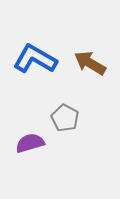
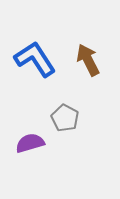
blue L-shape: rotated 27 degrees clockwise
brown arrow: moved 2 px left, 3 px up; rotated 32 degrees clockwise
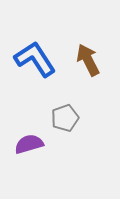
gray pentagon: rotated 24 degrees clockwise
purple semicircle: moved 1 px left, 1 px down
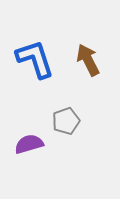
blue L-shape: rotated 15 degrees clockwise
gray pentagon: moved 1 px right, 3 px down
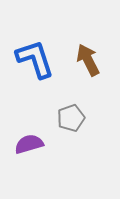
gray pentagon: moved 5 px right, 3 px up
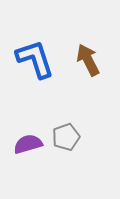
gray pentagon: moved 5 px left, 19 px down
purple semicircle: moved 1 px left
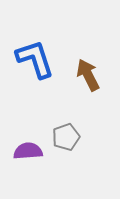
brown arrow: moved 15 px down
purple semicircle: moved 7 px down; rotated 12 degrees clockwise
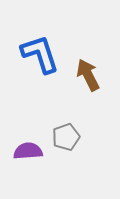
blue L-shape: moved 5 px right, 5 px up
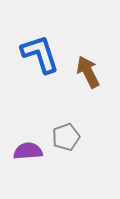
brown arrow: moved 3 px up
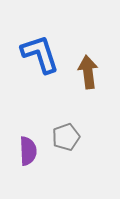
brown arrow: rotated 20 degrees clockwise
purple semicircle: rotated 92 degrees clockwise
